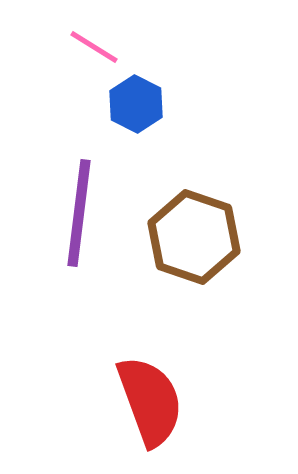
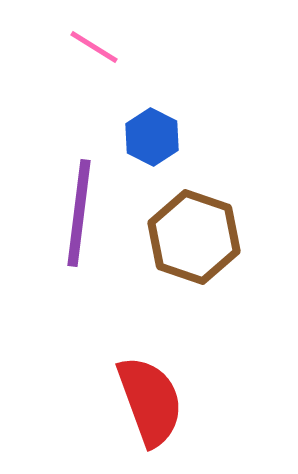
blue hexagon: moved 16 px right, 33 px down
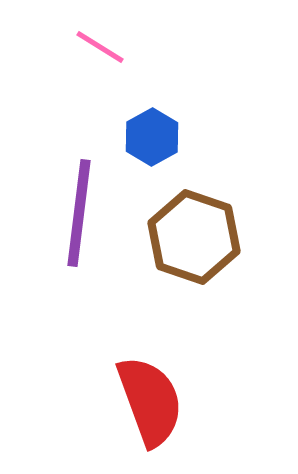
pink line: moved 6 px right
blue hexagon: rotated 4 degrees clockwise
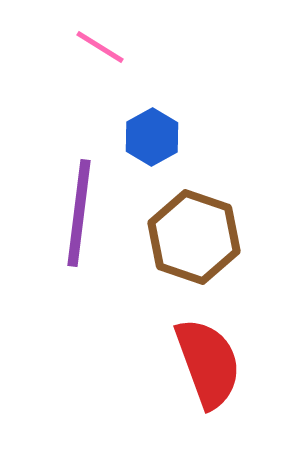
red semicircle: moved 58 px right, 38 px up
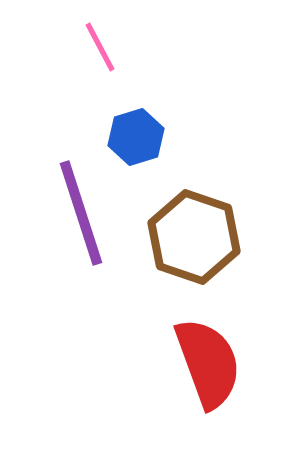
pink line: rotated 30 degrees clockwise
blue hexagon: moved 16 px left; rotated 12 degrees clockwise
purple line: moved 2 px right; rotated 25 degrees counterclockwise
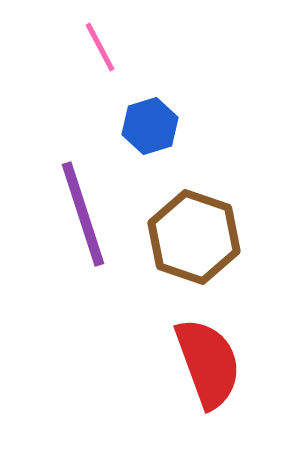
blue hexagon: moved 14 px right, 11 px up
purple line: moved 2 px right, 1 px down
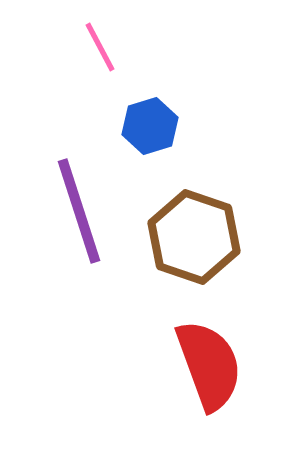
purple line: moved 4 px left, 3 px up
red semicircle: moved 1 px right, 2 px down
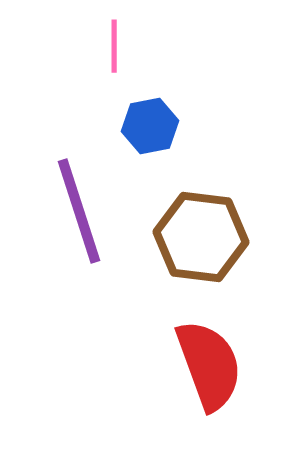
pink line: moved 14 px right, 1 px up; rotated 28 degrees clockwise
blue hexagon: rotated 6 degrees clockwise
brown hexagon: moved 7 px right; rotated 12 degrees counterclockwise
